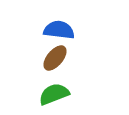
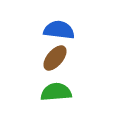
green semicircle: moved 2 px right, 2 px up; rotated 16 degrees clockwise
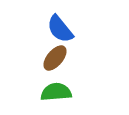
blue semicircle: moved 1 px right, 1 px up; rotated 136 degrees counterclockwise
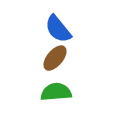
blue semicircle: moved 2 px left
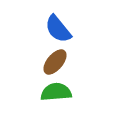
brown ellipse: moved 4 px down
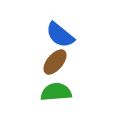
blue semicircle: moved 2 px right, 6 px down; rotated 12 degrees counterclockwise
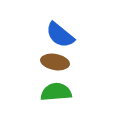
brown ellipse: rotated 60 degrees clockwise
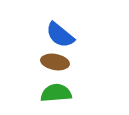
green semicircle: moved 1 px down
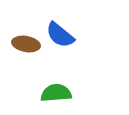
brown ellipse: moved 29 px left, 18 px up
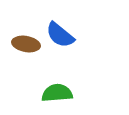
green semicircle: moved 1 px right
